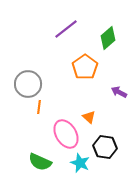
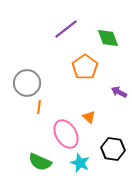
green diamond: rotated 70 degrees counterclockwise
gray circle: moved 1 px left, 1 px up
black hexagon: moved 8 px right, 2 px down
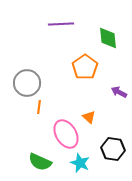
purple line: moved 5 px left, 5 px up; rotated 35 degrees clockwise
green diamond: rotated 15 degrees clockwise
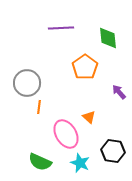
purple line: moved 4 px down
purple arrow: rotated 21 degrees clockwise
black hexagon: moved 2 px down
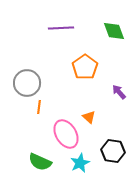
green diamond: moved 6 px right, 7 px up; rotated 15 degrees counterclockwise
cyan star: rotated 24 degrees clockwise
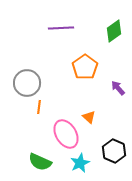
green diamond: rotated 75 degrees clockwise
purple arrow: moved 1 px left, 4 px up
black hexagon: moved 1 px right; rotated 15 degrees clockwise
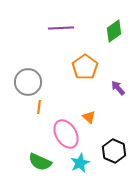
gray circle: moved 1 px right, 1 px up
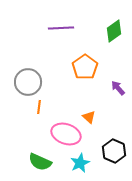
pink ellipse: rotated 40 degrees counterclockwise
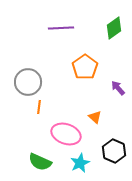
green diamond: moved 3 px up
orange triangle: moved 6 px right
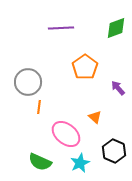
green diamond: moved 2 px right; rotated 15 degrees clockwise
pink ellipse: rotated 20 degrees clockwise
